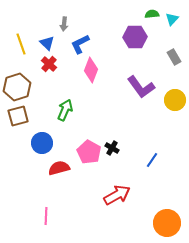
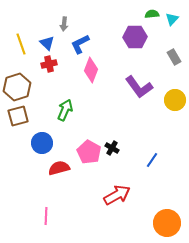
red cross: rotated 35 degrees clockwise
purple L-shape: moved 2 px left
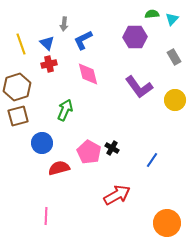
blue L-shape: moved 3 px right, 4 px up
pink diamond: moved 3 px left, 4 px down; rotated 35 degrees counterclockwise
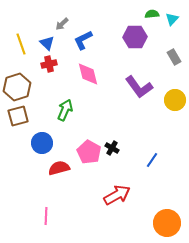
gray arrow: moved 2 px left; rotated 40 degrees clockwise
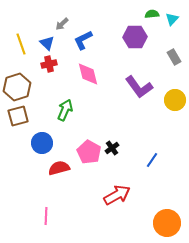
black cross: rotated 24 degrees clockwise
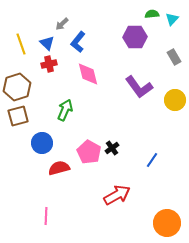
blue L-shape: moved 5 px left, 2 px down; rotated 25 degrees counterclockwise
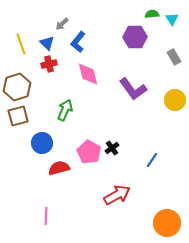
cyan triangle: rotated 16 degrees counterclockwise
purple L-shape: moved 6 px left, 2 px down
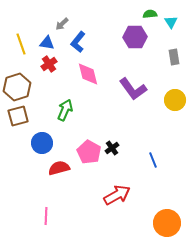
green semicircle: moved 2 px left
cyan triangle: moved 1 px left, 3 px down
blue triangle: rotated 35 degrees counterclockwise
gray rectangle: rotated 21 degrees clockwise
red cross: rotated 21 degrees counterclockwise
blue line: moved 1 px right; rotated 56 degrees counterclockwise
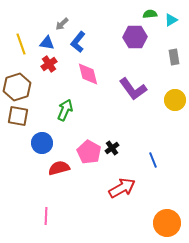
cyan triangle: moved 2 px up; rotated 32 degrees clockwise
brown square: rotated 25 degrees clockwise
red arrow: moved 5 px right, 7 px up
